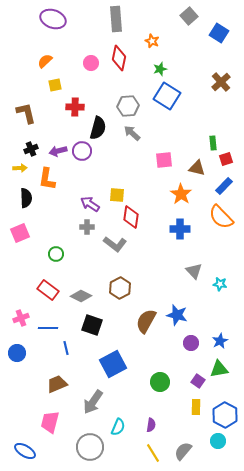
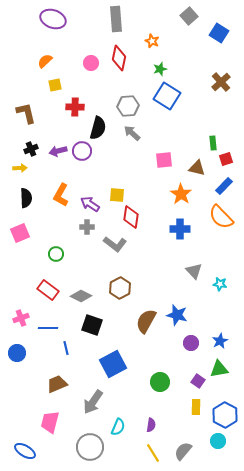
orange L-shape at (47, 179): moved 14 px right, 16 px down; rotated 20 degrees clockwise
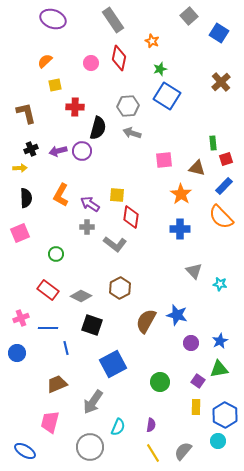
gray rectangle at (116, 19): moved 3 px left, 1 px down; rotated 30 degrees counterclockwise
gray arrow at (132, 133): rotated 24 degrees counterclockwise
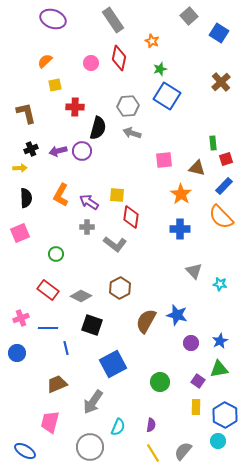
purple arrow at (90, 204): moved 1 px left, 2 px up
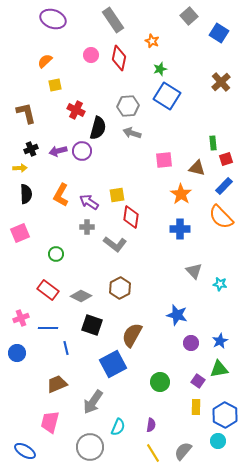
pink circle at (91, 63): moved 8 px up
red cross at (75, 107): moved 1 px right, 3 px down; rotated 24 degrees clockwise
yellow square at (117, 195): rotated 14 degrees counterclockwise
black semicircle at (26, 198): moved 4 px up
brown semicircle at (146, 321): moved 14 px left, 14 px down
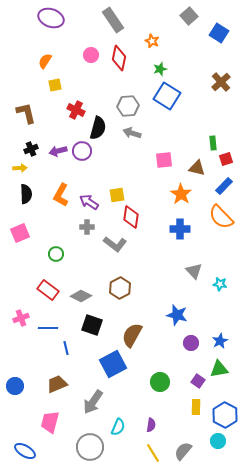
purple ellipse at (53, 19): moved 2 px left, 1 px up
orange semicircle at (45, 61): rotated 14 degrees counterclockwise
blue circle at (17, 353): moved 2 px left, 33 px down
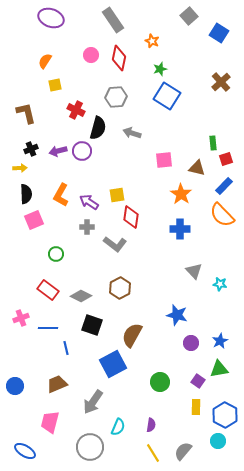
gray hexagon at (128, 106): moved 12 px left, 9 px up
orange semicircle at (221, 217): moved 1 px right, 2 px up
pink square at (20, 233): moved 14 px right, 13 px up
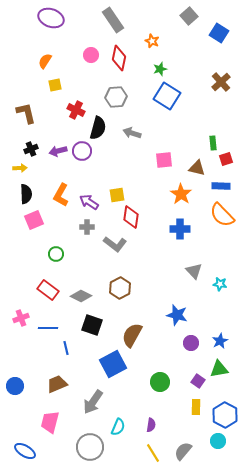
blue rectangle at (224, 186): moved 3 px left; rotated 48 degrees clockwise
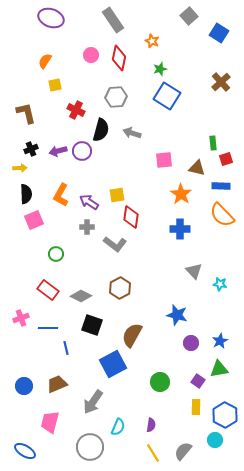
black semicircle at (98, 128): moved 3 px right, 2 px down
blue circle at (15, 386): moved 9 px right
cyan circle at (218, 441): moved 3 px left, 1 px up
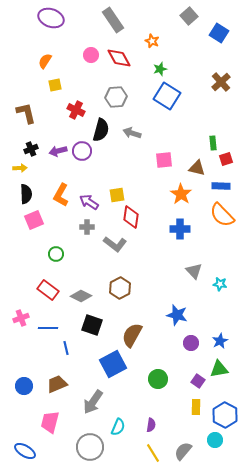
red diamond at (119, 58): rotated 40 degrees counterclockwise
green circle at (160, 382): moved 2 px left, 3 px up
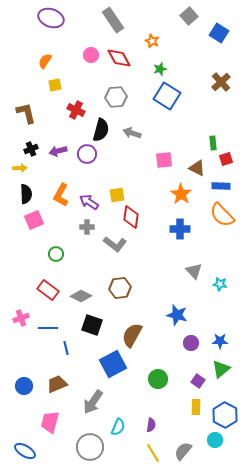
purple circle at (82, 151): moved 5 px right, 3 px down
brown triangle at (197, 168): rotated 12 degrees clockwise
brown hexagon at (120, 288): rotated 20 degrees clockwise
blue star at (220, 341): rotated 28 degrees clockwise
green triangle at (219, 369): moved 2 px right; rotated 30 degrees counterclockwise
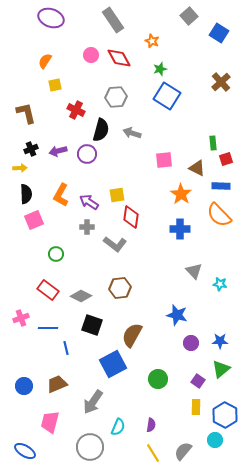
orange semicircle at (222, 215): moved 3 px left
